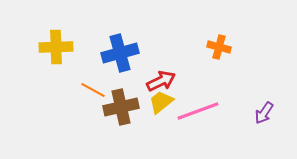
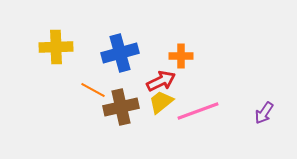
orange cross: moved 38 px left, 9 px down; rotated 15 degrees counterclockwise
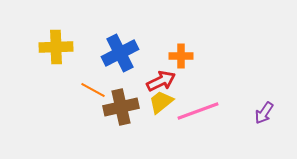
blue cross: rotated 12 degrees counterclockwise
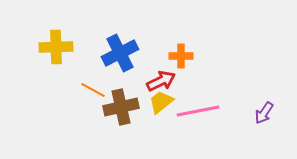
pink line: rotated 9 degrees clockwise
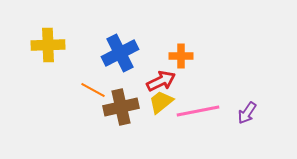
yellow cross: moved 8 px left, 2 px up
purple arrow: moved 17 px left
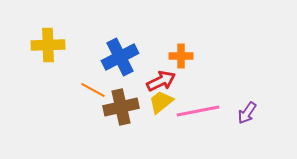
blue cross: moved 4 px down
